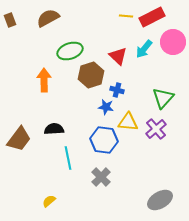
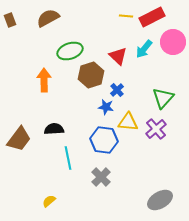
blue cross: rotated 32 degrees clockwise
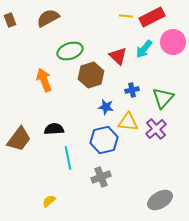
orange arrow: rotated 20 degrees counterclockwise
blue cross: moved 15 px right; rotated 32 degrees clockwise
blue hexagon: rotated 20 degrees counterclockwise
gray cross: rotated 24 degrees clockwise
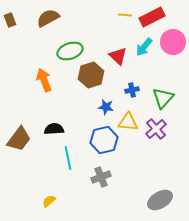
yellow line: moved 1 px left, 1 px up
cyan arrow: moved 2 px up
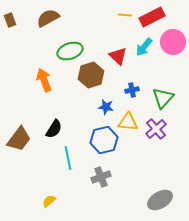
black semicircle: rotated 126 degrees clockwise
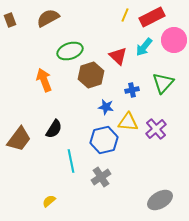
yellow line: rotated 72 degrees counterclockwise
pink circle: moved 1 px right, 2 px up
green triangle: moved 15 px up
cyan line: moved 3 px right, 3 px down
gray cross: rotated 12 degrees counterclockwise
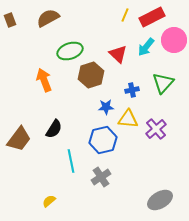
cyan arrow: moved 2 px right
red triangle: moved 2 px up
blue star: rotated 14 degrees counterclockwise
yellow triangle: moved 3 px up
blue hexagon: moved 1 px left
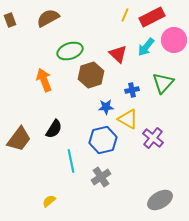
yellow triangle: rotated 25 degrees clockwise
purple cross: moved 3 px left, 9 px down; rotated 10 degrees counterclockwise
